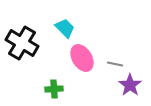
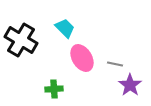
black cross: moved 1 px left, 3 px up
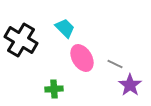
gray line: rotated 14 degrees clockwise
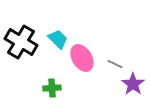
cyan trapezoid: moved 7 px left, 11 px down
black cross: moved 2 px down
purple star: moved 3 px right, 1 px up
green cross: moved 2 px left, 1 px up
